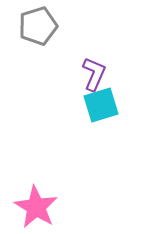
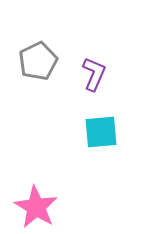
gray pentagon: moved 35 px down; rotated 9 degrees counterclockwise
cyan square: moved 27 px down; rotated 12 degrees clockwise
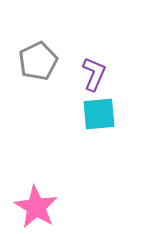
cyan square: moved 2 px left, 18 px up
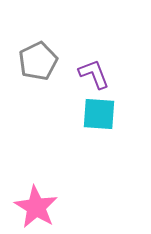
purple L-shape: rotated 44 degrees counterclockwise
cyan square: rotated 9 degrees clockwise
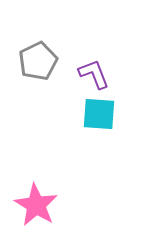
pink star: moved 2 px up
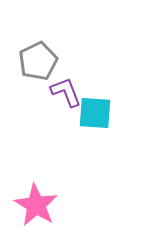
purple L-shape: moved 28 px left, 18 px down
cyan square: moved 4 px left, 1 px up
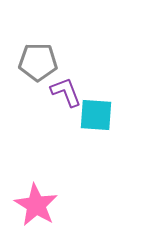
gray pentagon: moved 1 px down; rotated 27 degrees clockwise
cyan square: moved 1 px right, 2 px down
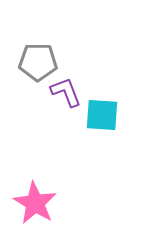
cyan square: moved 6 px right
pink star: moved 1 px left, 2 px up
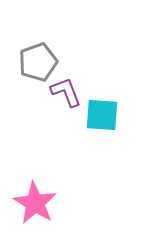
gray pentagon: rotated 21 degrees counterclockwise
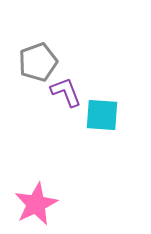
pink star: moved 1 px right, 1 px down; rotated 15 degrees clockwise
